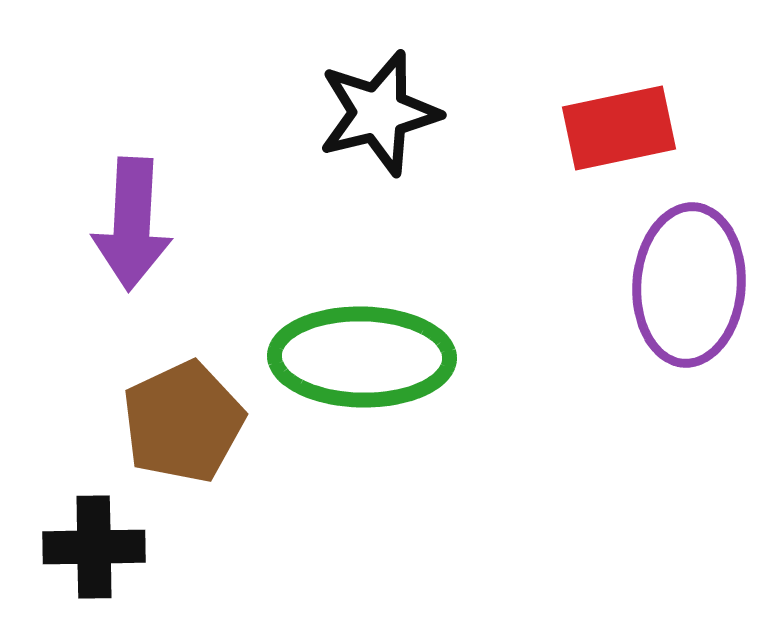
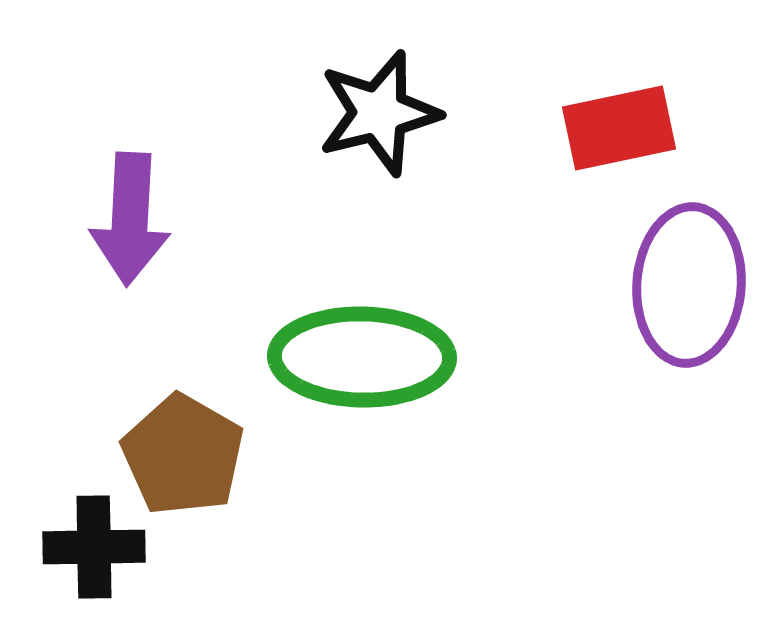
purple arrow: moved 2 px left, 5 px up
brown pentagon: moved 33 px down; rotated 17 degrees counterclockwise
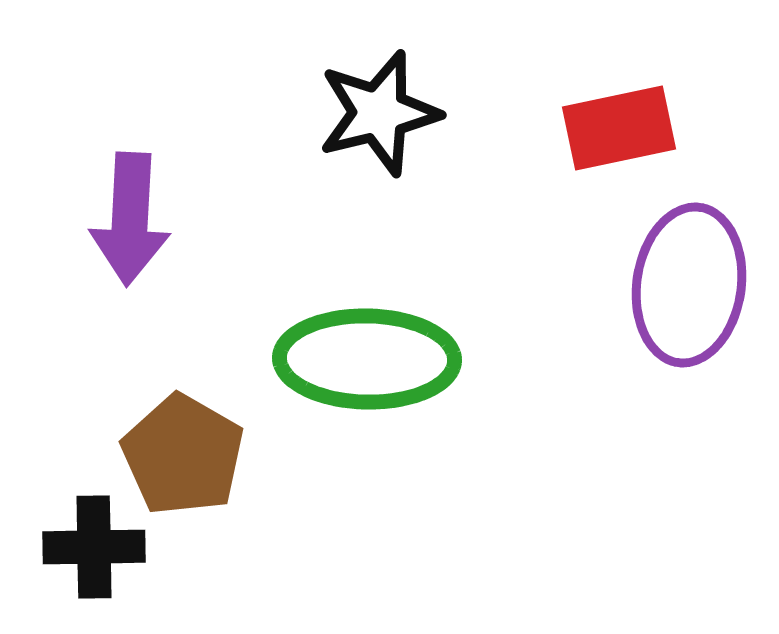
purple ellipse: rotated 4 degrees clockwise
green ellipse: moved 5 px right, 2 px down
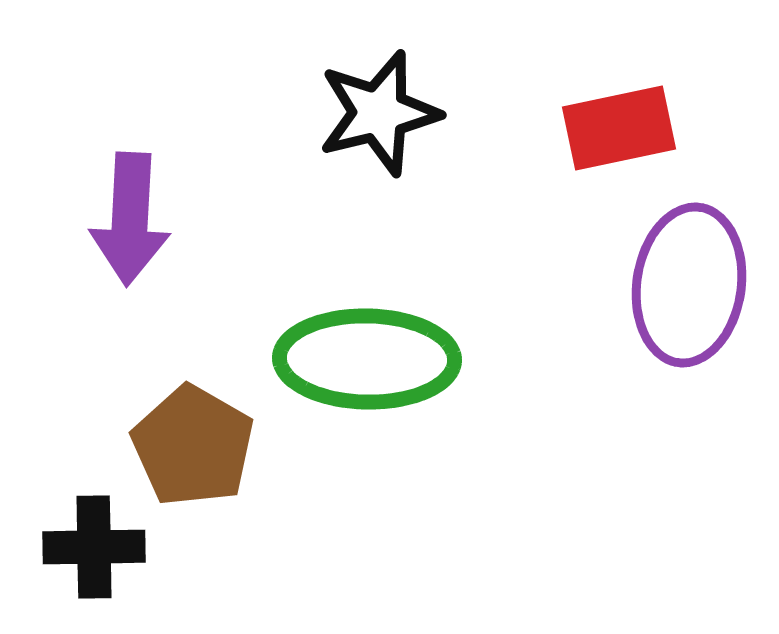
brown pentagon: moved 10 px right, 9 px up
